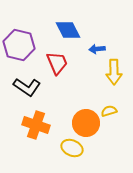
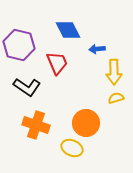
yellow semicircle: moved 7 px right, 13 px up
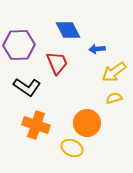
purple hexagon: rotated 16 degrees counterclockwise
yellow arrow: rotated 55 degrees clockwise
yellow semicircle: moved 2 px left
orange circle: moved 1 px right
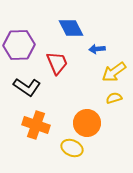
blue diamond: moved 3 px right, 2 px up
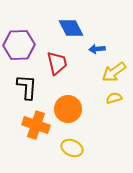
red trapezoid: rotated 10 degrees clockwise
black L-shape: rotated 120 degrees counterclockwise
orange circle: moved 19 px left, 14 px up
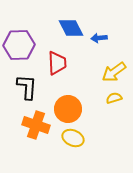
blue arrow: moved 2 px right, 11 px up
red trapezoid: rotated 10 degrees clockwise
yellow ellipse: moved 1 px right, 10 px up
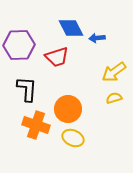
blue arrow: moved 2 px left
red trapezoid: moved 6 px up; rotated 75 degrees clockwise
black L-shape: moved 2 px down
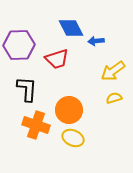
blue arrow: moved 1 px left, 3 px down
red trapezoid: moved 2 px down
yellow arrow: moved 1 px left, 1 px up
orange circle: moved 1 px right, 1 px down
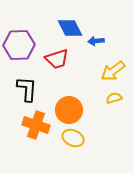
blue diamond: moved 1 px left
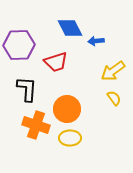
red trapezoid: moved 1 px left, 3 px down
yellow semicircle: rotated 70 degrees clockwise
orange circle: moved 2 px left, 1 px up
yellow ellipse: moved 3 px left; rotated 25 degrees counterclockwise
